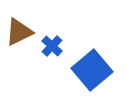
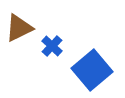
brown triangle: moved 4 px up
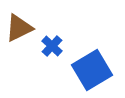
blue square: rotated 9 degrees clockwise
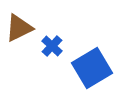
blue square: moved 2 px up
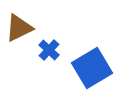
blue cross: moved 3 px left, 4 px down
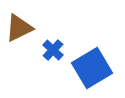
blue cross: moved 4 px right
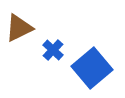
blue square: rotated 9 degrees counterclockwise
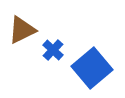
brown triangle: moved 3 px right, 2 px down
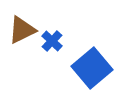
blue cross: moved 1 px left, 9 px up
